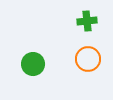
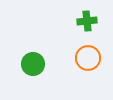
orange circle: moved 1 px up
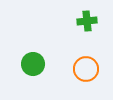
orange circle: moved 2 px left, 11 px down
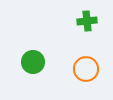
green circle: moved 2 px up
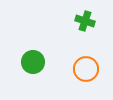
green cross: moved 2 px left; rotated 24 degrees clockwise
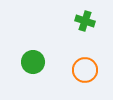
orange circle: moved 1 px left, 1 px down
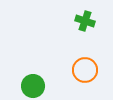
green circle: moved 24 px down
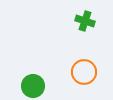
orange circle: moved 1 px left, 2 px down
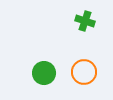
green circle: moved 11 px right, 13 px up
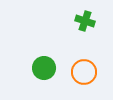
green circle: moved 5 px up
